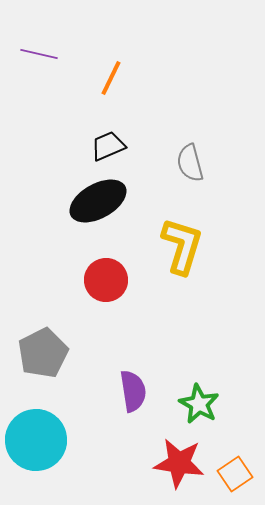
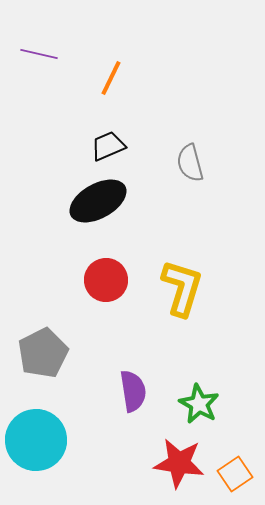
yellow L-shape: moved 42 px down
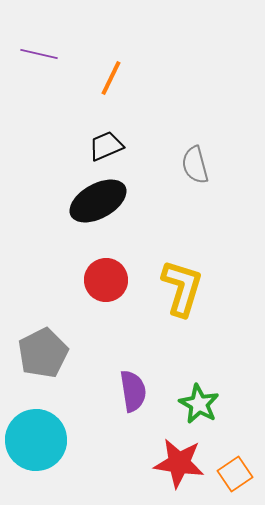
black trapezoid: moved 2 px left
gray semicircle: moved 5 px right, 2 px down
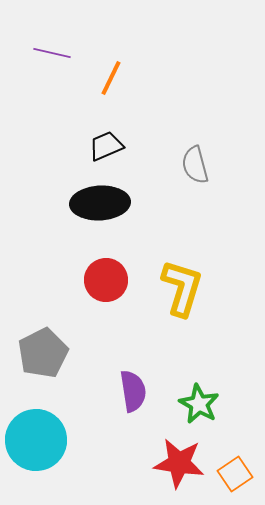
purple line: moved 13 px right, 1 px up
black ellipse: moved 2 px right, 2 px down; rotated 26 degrees clockwise
